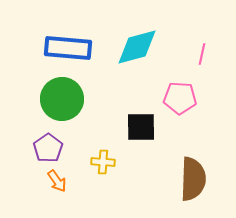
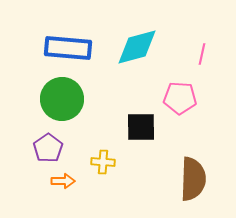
orange arrow: moved 6 px right; rotated 55 degrees counterclockwise
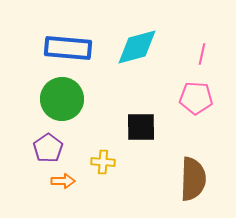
pink pentagon: moved 16 px right
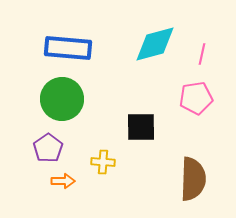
cyan diamond: moved 18 px right, 3 px up
pink pentagon: rotated 12 degrees counterclockwise
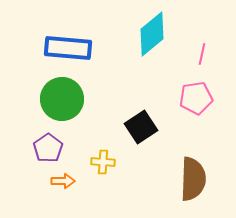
cyan diamond: moved 3 px left, 10 px up; rotated 24 degrees counterclockwise
black square: rotated 32 degrees counterclockwise
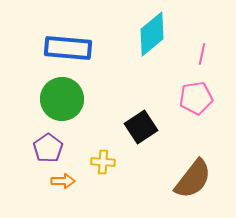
brown semicircle: rotated 36 degrees clockwise
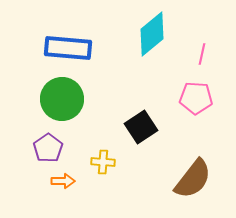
pink pentagon: rotated 12 degrees clockwise
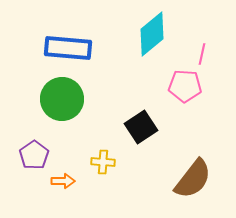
pink pentagon: moved 11 px left, 12 px up
purple pentagon: moved 14 px left, 7 px down
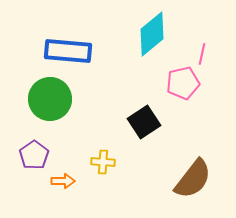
blue rectangle: moved 3 px down
pink pentagon: moved 2 px left, 3 px up; rotated 16 degrees counterclockwise
green circle: moved 12 px left
black square: moved 3 px right, 5 px up
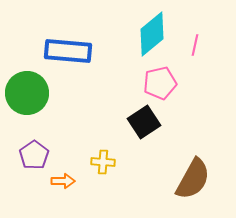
pink line: moved 7 px left, 9 px up
pink pentagon: moved 23 px left
green circle: moved 23 px left, 6 px up
brown semicircle: rotated 9 degrees counterclockwise
